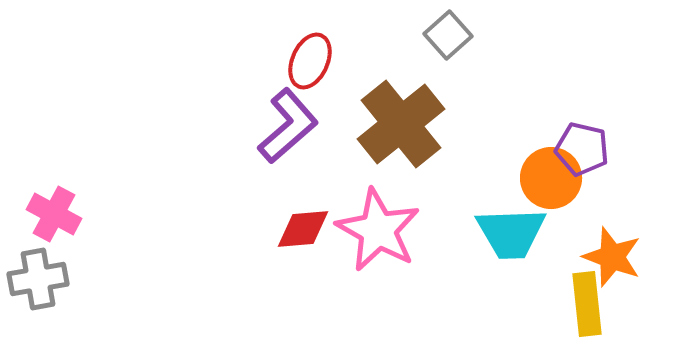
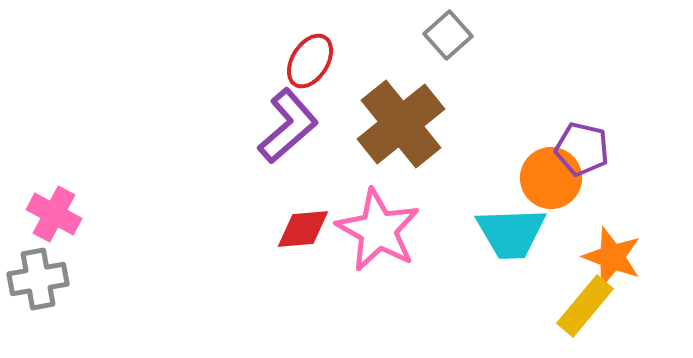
red ellipse: rotated 8 degrees clockwise
yellow rectangle: moved 2 px left, 2 px down; rotated 46 degrees clockwise
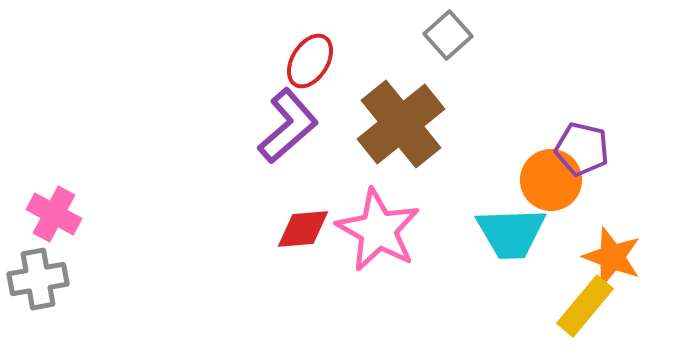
orange circle: moved 2 px down
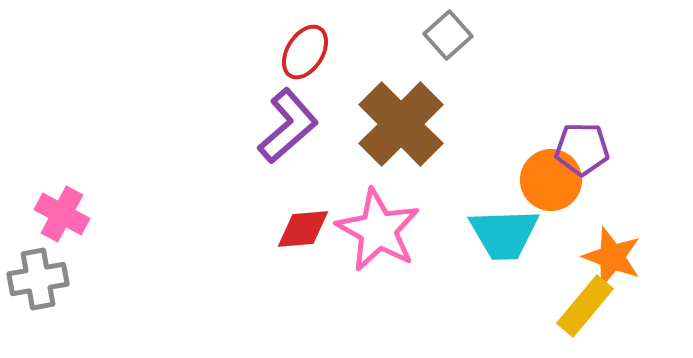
red ellipse: moved 5 px left, 9 px up
brown cross: rotated 6 degrees counterclockwise
purple pentagon: rotated 12 degrees counterclockwise
pink cross: moved 8 px right
cyan trapezoid: moved 7 px left, 1 px down
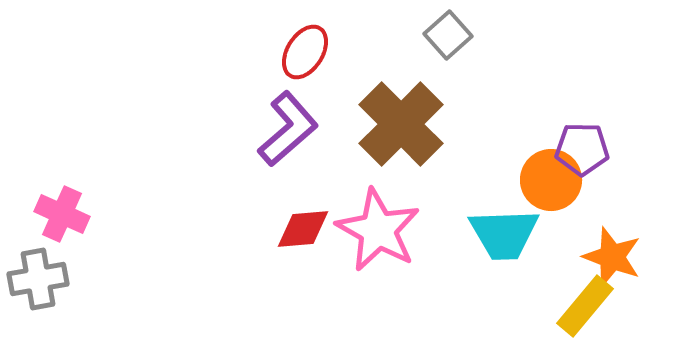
purple L-shape: moved 3 px down
pink cross: rotated 4 degrees counterclockwise
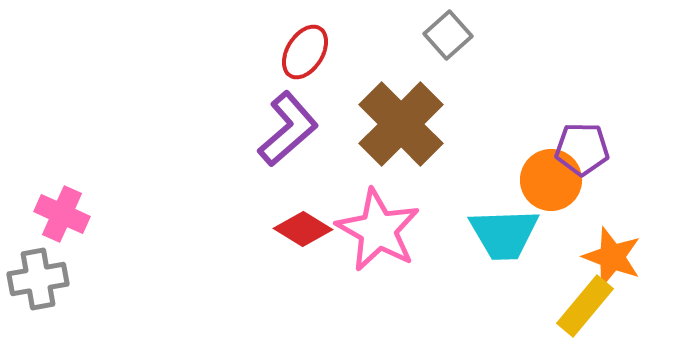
red diamond: rotated 36 degrees clockwise
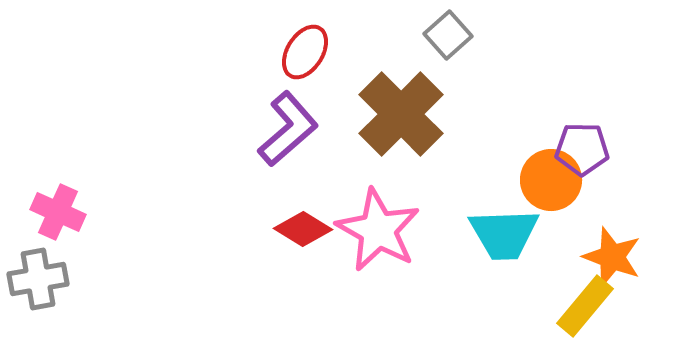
brown cross: moved 10 px up
pink cross: moved 4 px left, 2 px up
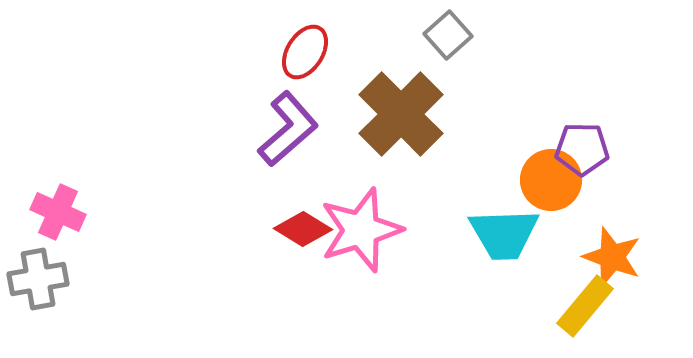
pink star: moved 17 px left; rotated 26 degrees clockwise
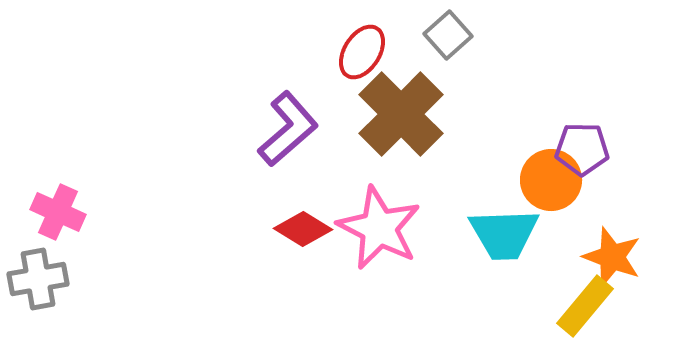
red ellipse: moved 57 px right
pink star: moved 18 px right, 2 px up; rotated 28 degrees counterclockwise
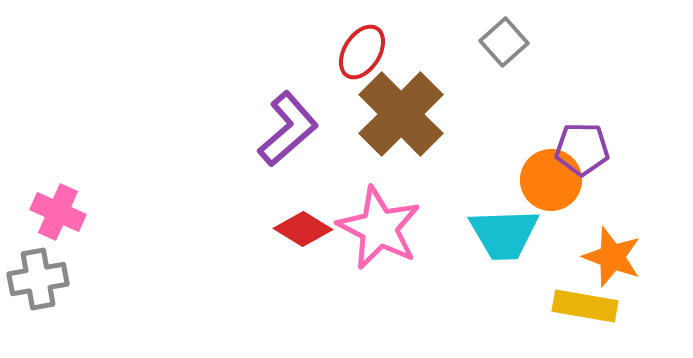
gray square: moved 56 px right, 7 px down
yellow rectangle: rotated 60 degrees clockwise
